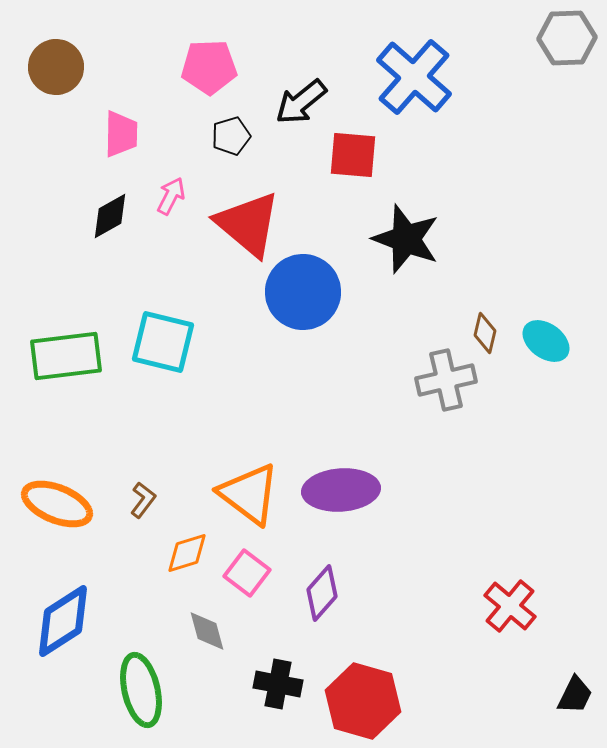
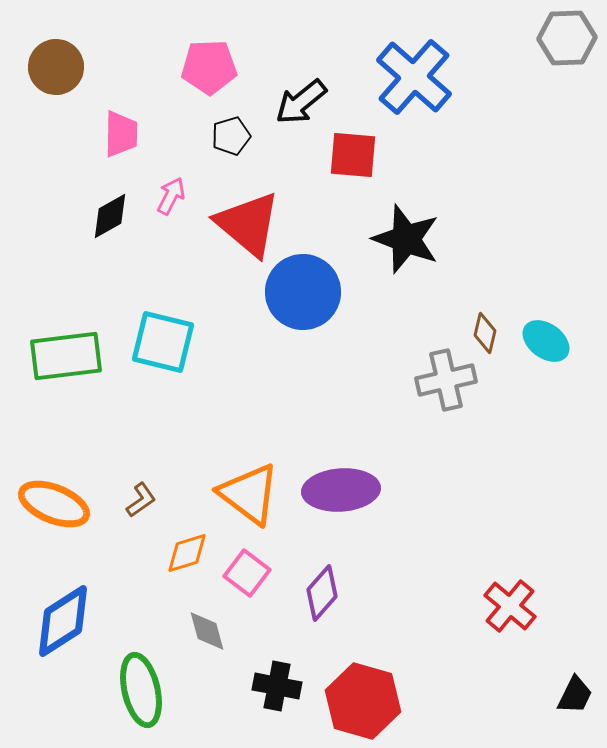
brown L-shape: moved 2 px left; rotated 18 degrees clockwise
orange ellipse: moved 3 px left
black cross: moved 1 px left, 2 px down
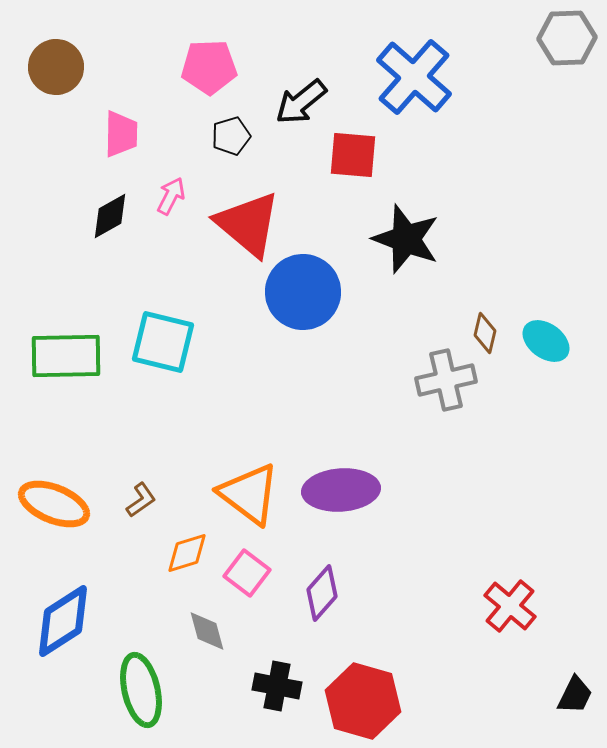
green rectangle: rotated 6 degrees clockwise
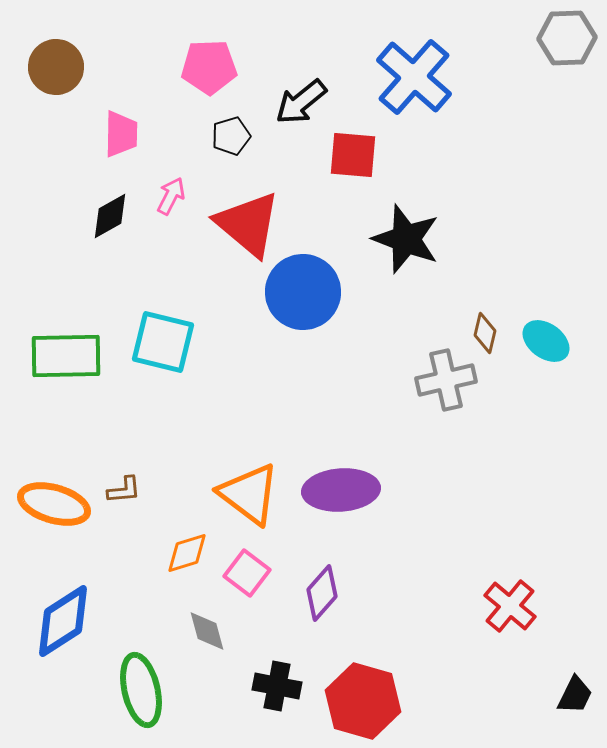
brown L-shape: moved 17 px left, 10 px up; rotated 30 degrees clockwise
orange ellipse: rotated 6 degrees counterclockwise
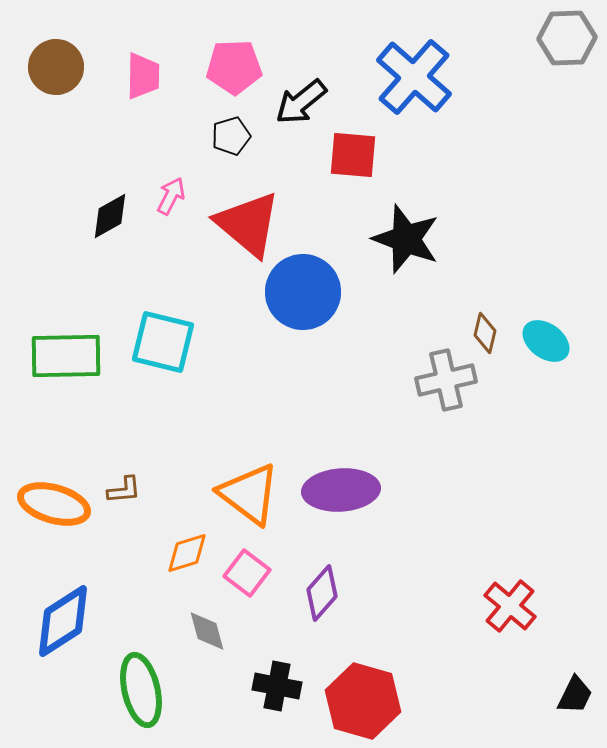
pink pentagon: moved 25 px right
pink trapezoid: moved 22 px right, 58 px up
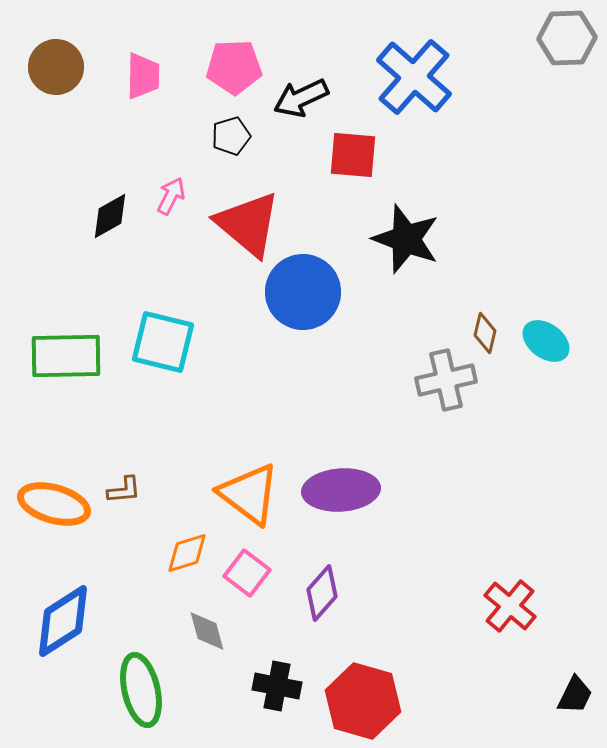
black arrow: moved 4 px up; rotated 14 degrees clockwise
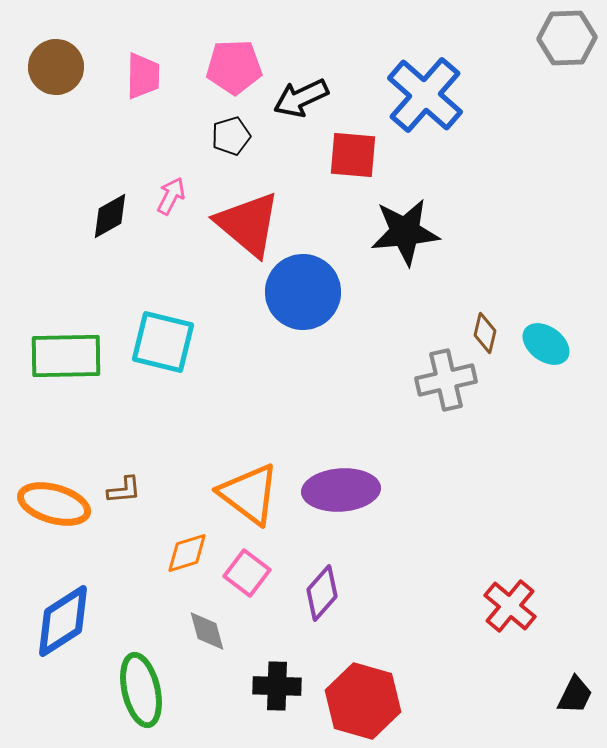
blue cross: moved 11 px right, 18 px down
black star: moved 1 px left, 7 px up; rotated 26 degrees counterclockwise
cyan ellipse: moved 3 px down
black cross: rotated 9 degrees counterclockwise
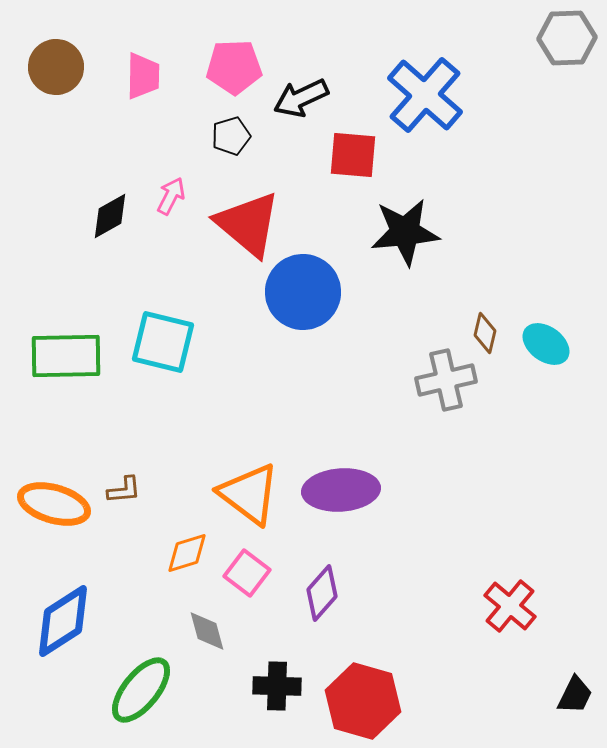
green ellipse: rotated 52 degrees clockwise
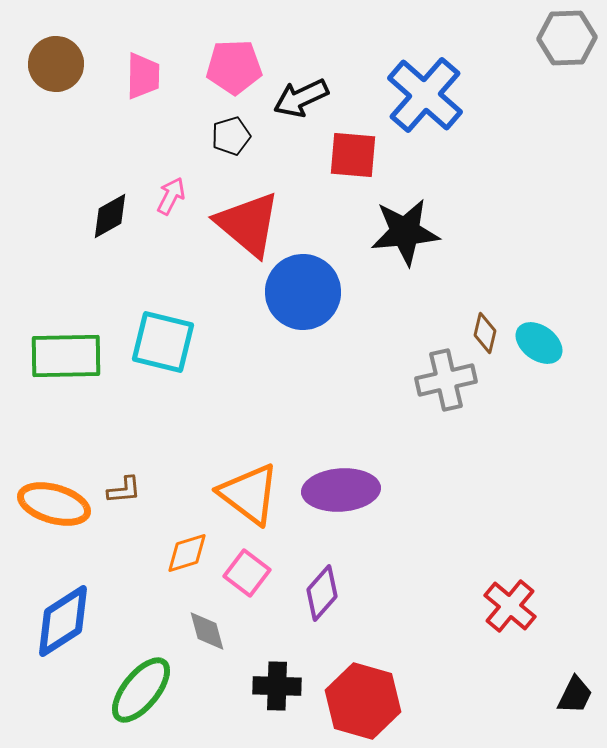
brown circle: moved 3 px up
cyan ellipse: moved 7 px left, 1 px up
